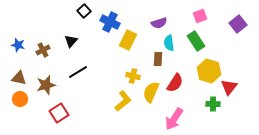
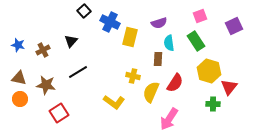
purple square: moved 4 px left, 2 px down; rotated 12 degrees clockwise
yellow rectangle: moved 2 px right, 3 px up; rotated 12 degrees counterclockwise
brown star: rotated 24 degrees clockwise
yellow L-shape: moved 9 px left, 1 px down; rotated 75 degrees clockwise
pink arrow: moved 5 px left
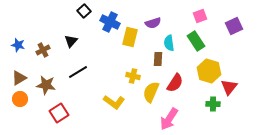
purple semicircle: moved 6 px left
brown triangle: rotated 42 degrees counterclockwise
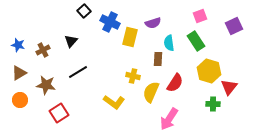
brown triangle: moved 5 px up
orange circle: moved 1 px down
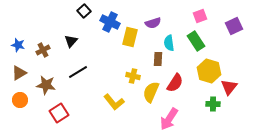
yellow L-shape: rotated 15 degrees clockwise
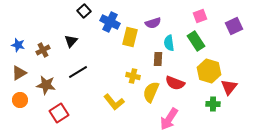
red semicircle: rotated 78 degrees clockwise
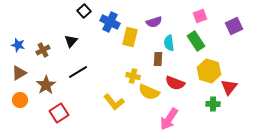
purple semicircle: moved 1 px right, 1 px up
brown star: rotated 30 degrees clockwise
yellow semicircle: moved 2 px left; rotated 90 degrees counterclockwise
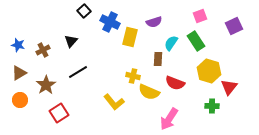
cyan semicircle: moved 2 px right; rotated 42 degrees clockwise
green cross: moved 1 px left, 2 px down
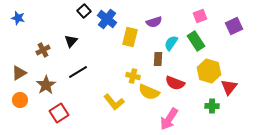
blue cross: moved 3 px left, 3 px up; rotated 12 degrees clockwise
blue star: moved 27 px up
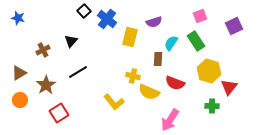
pink arrow: moved 1 px right, 1 px down
